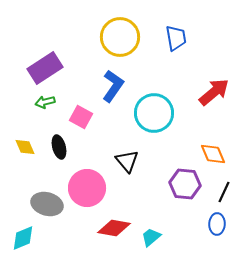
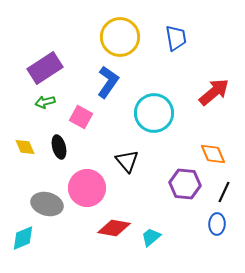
blue L-shape: moved 5 px left, 4 px up
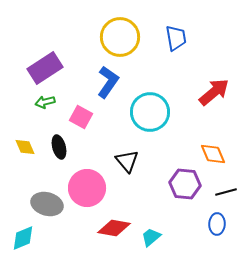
cyan circle: moved 4 px left, 1 px up
black line: moved 2 px right; rotated 50 degrees clockwise
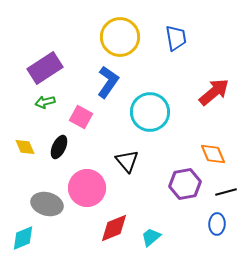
black ellipse: rotated 40 degrees clockwise
purple hexagon: rotated 16 degrees counterclockwise
red diamond: rotated 32 degrees counterclockwise
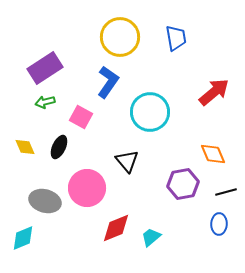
purple hexagon: moved 2 px left
gray ellipse: moved 2 px left, 3 px up
blue ellipse: moved 2 px right
red diamond: moved 2 px right
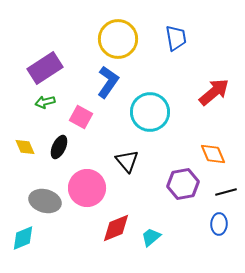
yellow circle: moved 2 px left, 2 px down
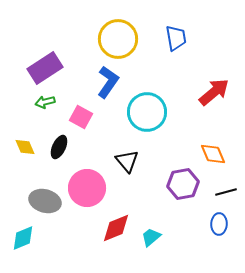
cyan circle: moved 3 px left
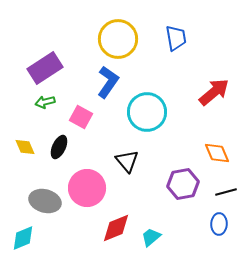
orange diamond: moved 4 px right, 1 px up
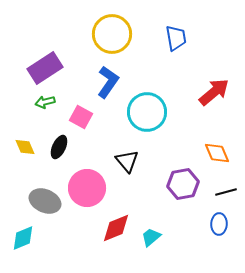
yellow circle: moved 6 px left, 5 px up
gray ellipse: rotated 8 degrees clockwise
